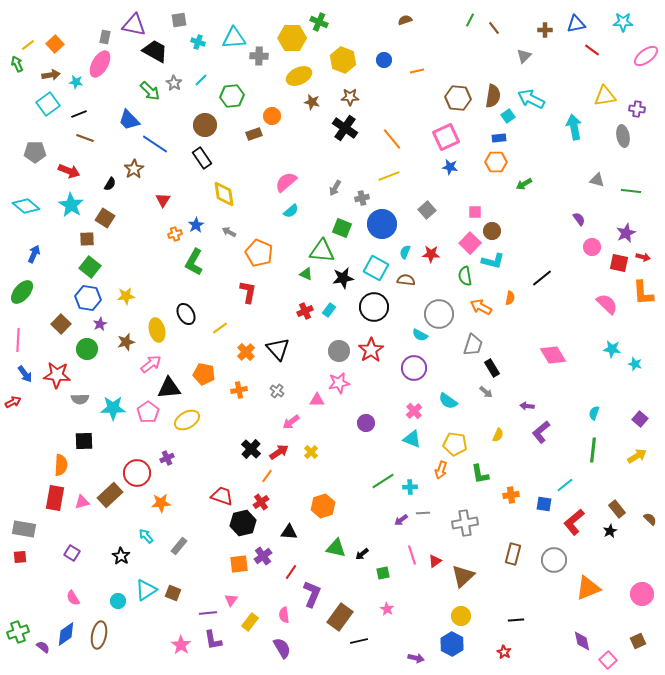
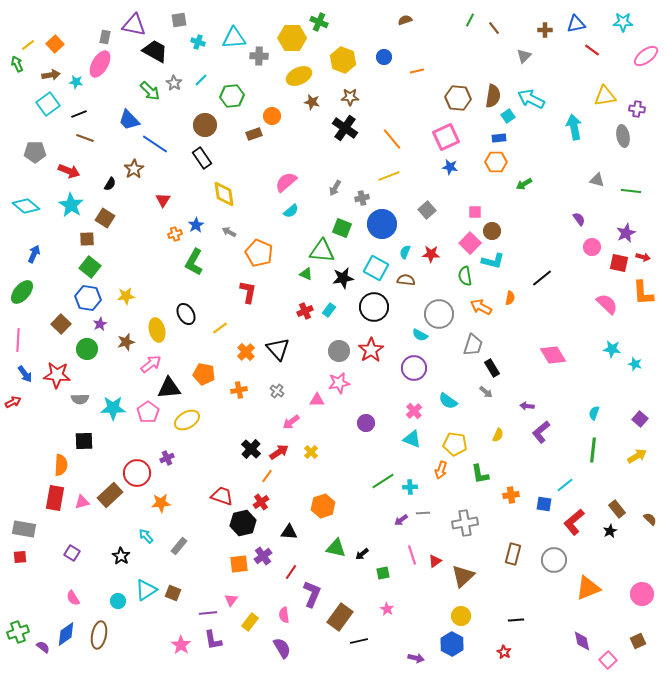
blue circle at (384, 60): moved 3 px up
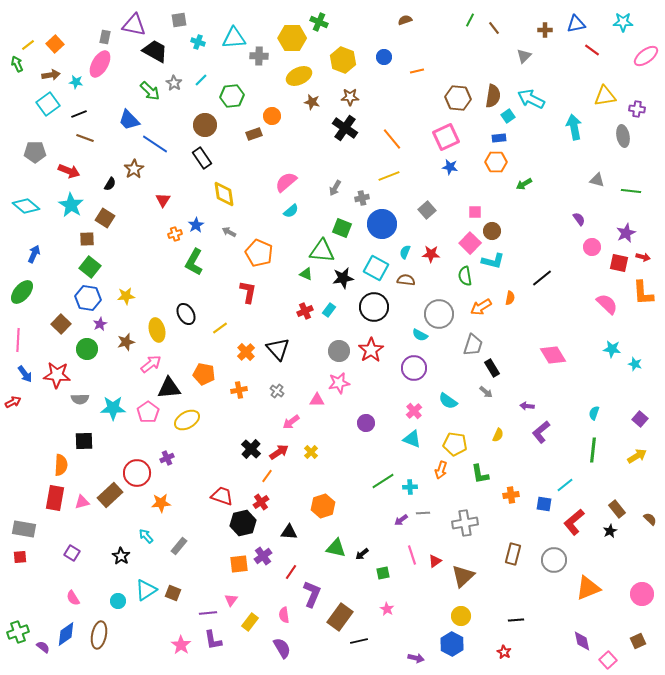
orange arrow at (481, 307): rotated 60 degrees counterclockwise
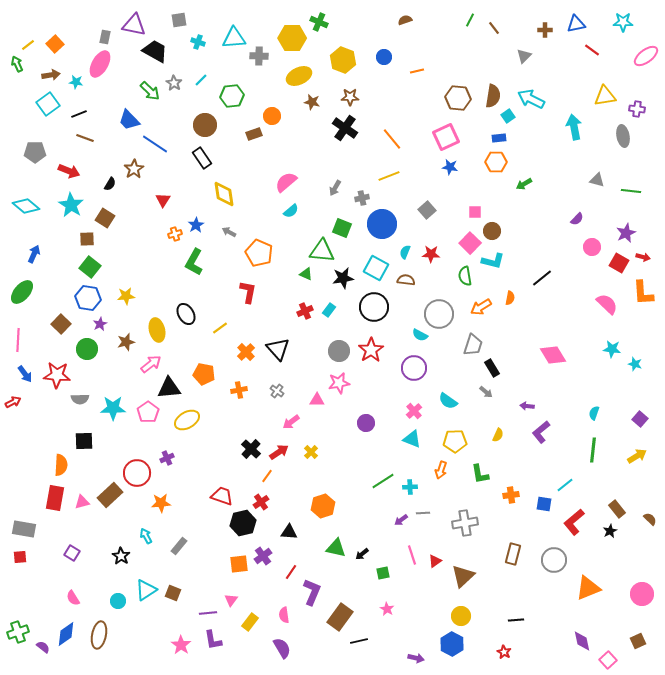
purple semicircle at (579, 219): moved 2 px left; rotated 80 degrees clockwise
red square at (619, 263): rotated 18 degrees clockwise
yellow pentagon at (455, 444): moved 3 px up; rotated 10 degrees counterclockwise
cyan arrow at (146, 536): rotated 14 degrees clockwise
purple L-shape at (312, 594): moved 2 px up
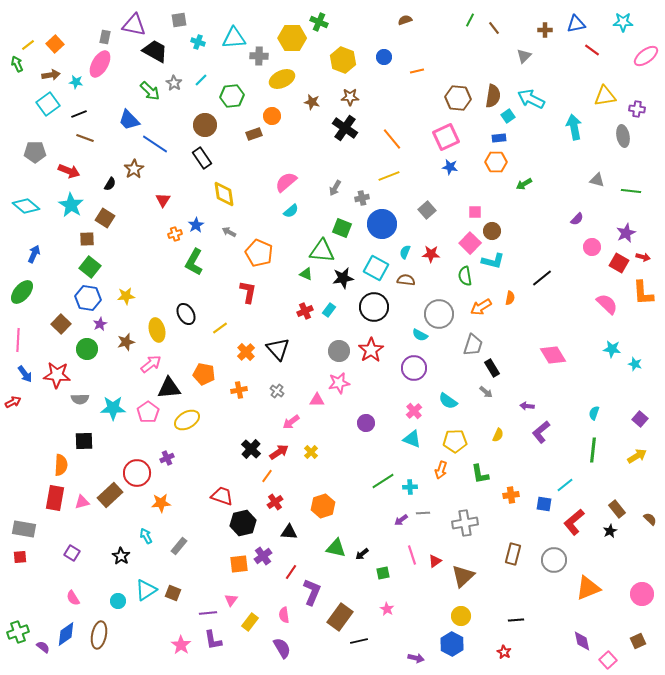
yellow ellipse at (299, 76): moved 17 px left, 3 px down
red cross at (261, 502): moved 14 px right
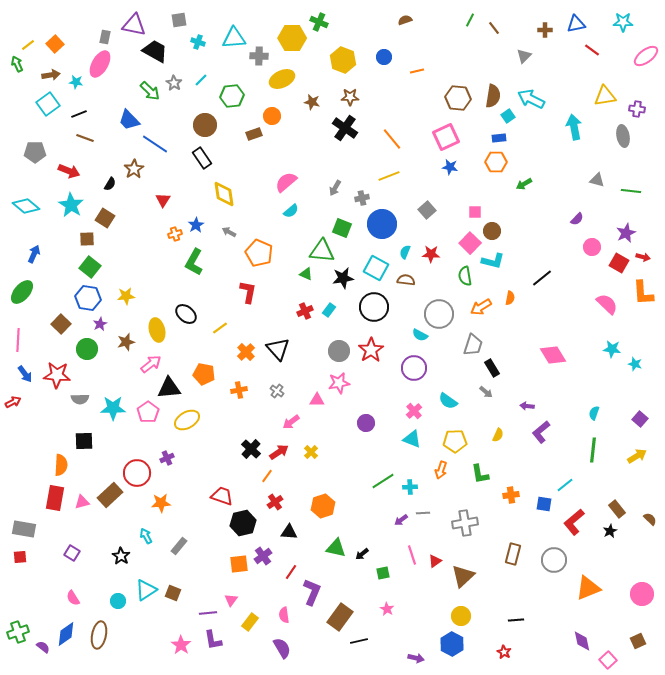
black ellipse at (186, 314): rotated 20 degrees counterclockwise
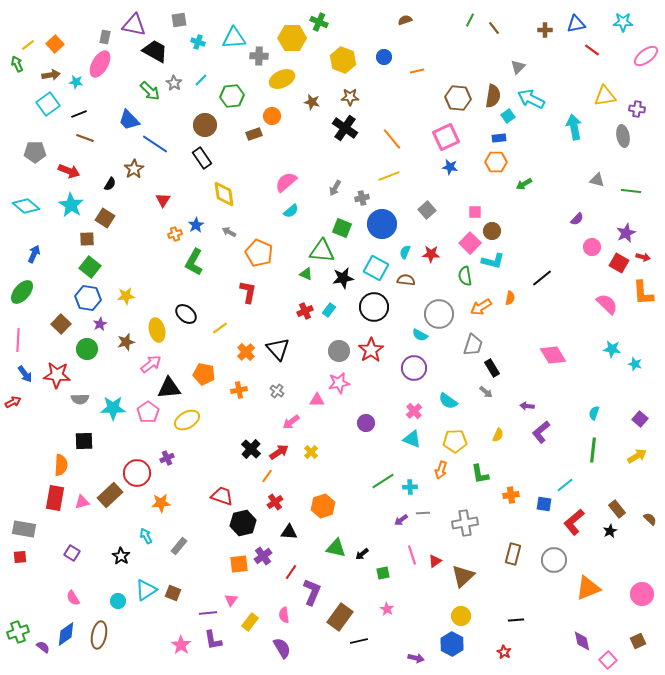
gray triangle at (524, 56): moved 6 px left, 11 px down
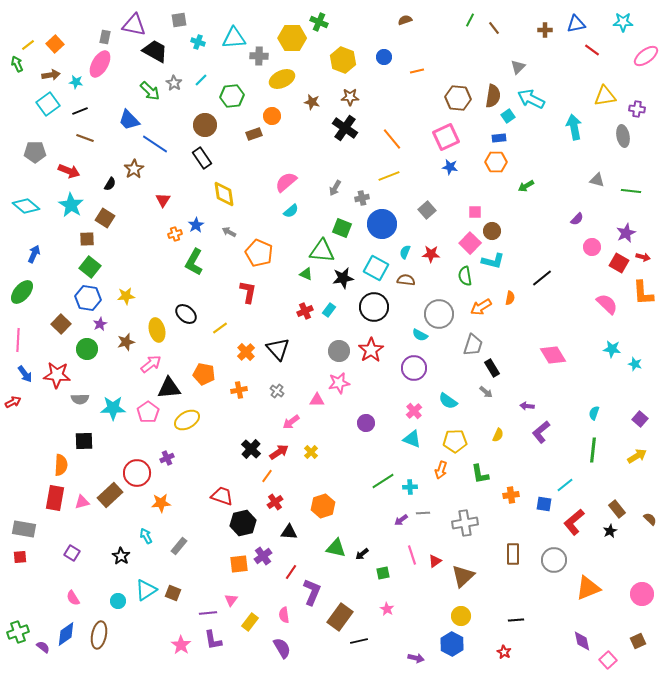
black line at (79, 114): moved 1 px right, 3 px up
green arrow at (524, 184): moved 2 px right, 2 px down
brown rectangle at (513, 554): rotated 15 degrees counterclockwise
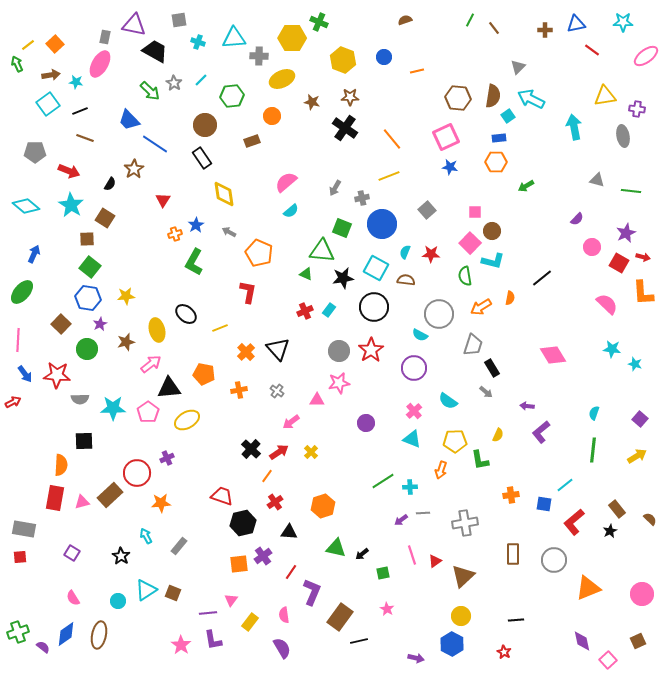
brown rectangle at (254, 134): moved 2 px left, 7 px down
yellow line at (220, 328): rotated 14 degrees clockwise
green L-shape at (480, 474): moved 14 px up
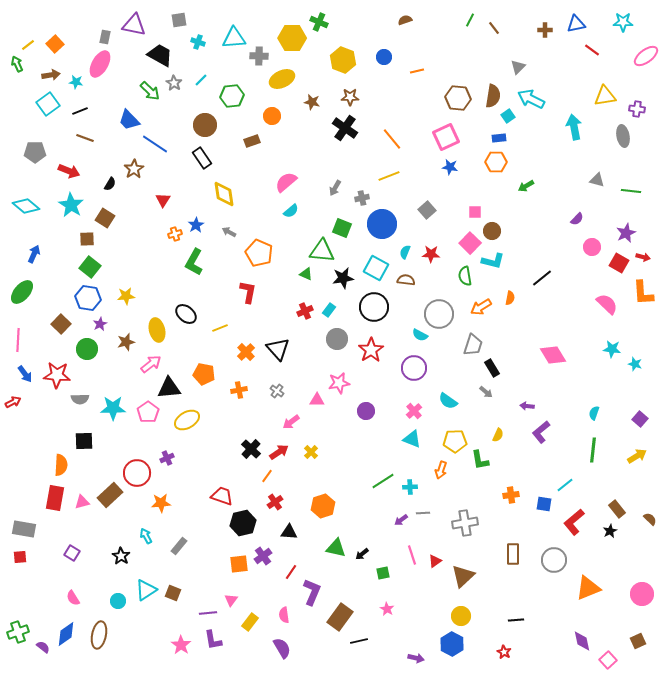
black trapezoid at (155, 51): moved 5 px right, 4 px down
gray circle at (339, 351): moved 2 px left, 12 px up
purple circle at (366, 423): moved 12 px up
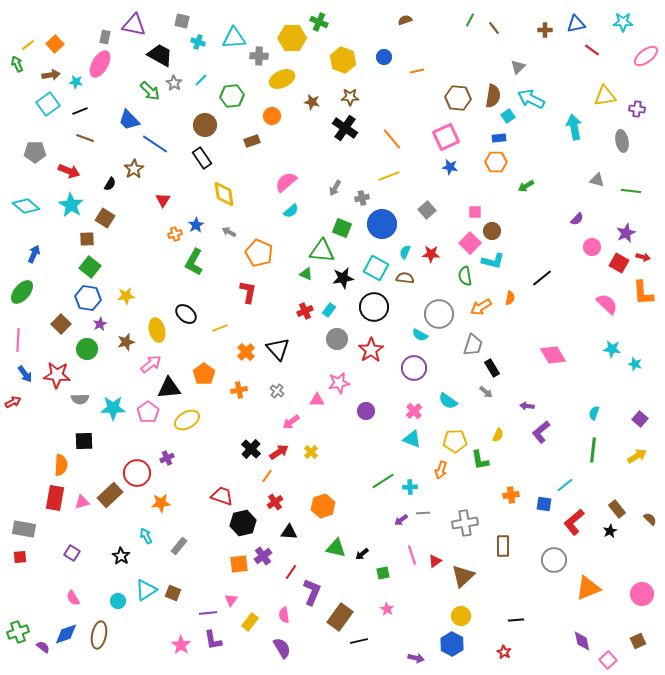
gray square at (179, 20): moved 3 px right, 1 px down; rotated 21 degrees clockwise
gray ellipse at (623, 136): moved 1 px left, 5 px down
brown semicircle at (406, 280): moved 1 px left, 2 px up
orange pentagon at (204, 374): rotated 25 degrees clockwise
brown rectangle at (513, 554): moved 10 px left, 8 px up
blue diamond at (66, 634): rotated 15 degrees clockwise
